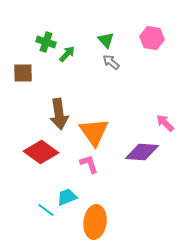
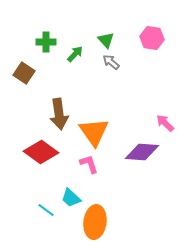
green cross: rotated 18 degrees counterclockwise
green arrow: moved 8 px right
brown square: moved 1 px right; rotated 35 degrees clockwise
cyan trapezoid: moved 4 px right, 1 px down; rotated 115 degrees counterclockwise
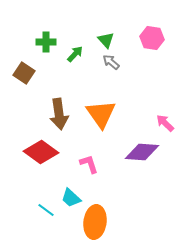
orange triangle: moved 7 px right, 18 px up
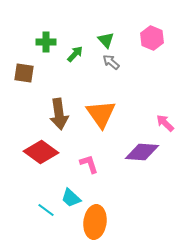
pink hexagon: rotated 15 degrees clockwise
brown square: rotated 25 degrees counterclockwise
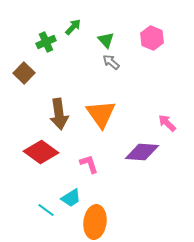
green cross: rotated 24 degrees counterclockwise
green arrow: moved 2 px left, 27 px up
brown square: rotated 35 degrees clockwise
pink arrow: moved 2 px right
cyan trapezoid: rotated 75 degrees counterclockwise
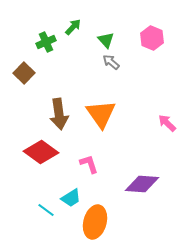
purple diamond: moved 32 px down
orange ellipse: rotated 8 degrees clockwise
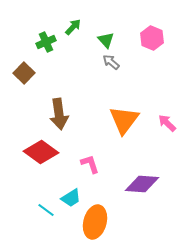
orange triangle: moved 23 px right, 6 px down; rotated 12 degrees clockwise
pink L-shape: moved 1 px right
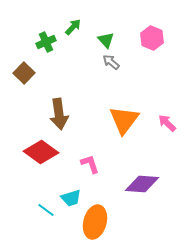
cyan trapezoid: rotated 15 degrees clockwise
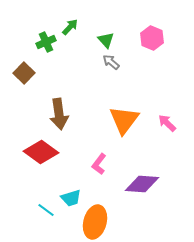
green arrow: moved 3 px left
pink L-shape: moved 9 px right; rotated 125 degrees counterclockwise
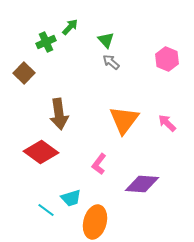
pink hexagon: moved 15 px right, 21 px down
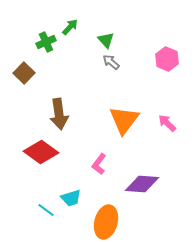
orange ellipse: moved 11 px right
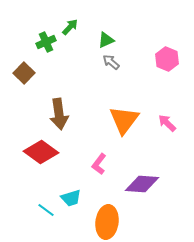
green triangle: rotated 48 degrees clockwise
orange ellipse: moved 1 px right; rotated 8 degrees counterclockwise
